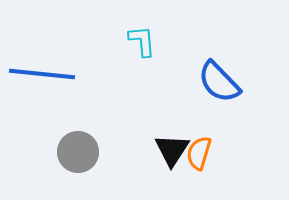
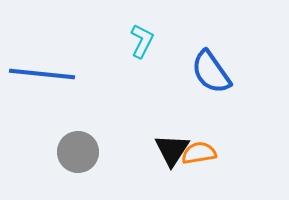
cyan L-shape: rotated 32 degrees clockwise
blue semicircle: moved 8 px left, 10 px up; rotated 9 degrees clockwise
orange semicircle: rotated 64 degrees clockwise
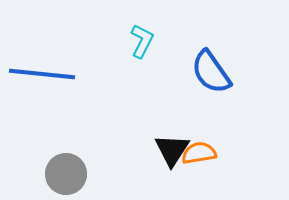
gray circle: moved 12 px left, 22 px down
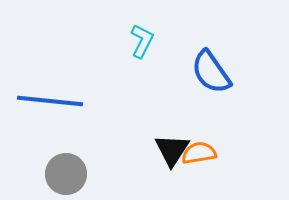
blue line: moved 8 px right, 27 px down
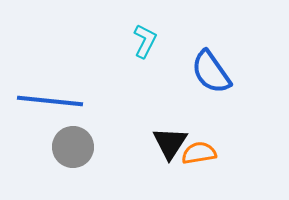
cyan L-shape: moved 3 px right
black triangle: moved 2 px left, 7 px up
gray circle: moved 7 px right, 27 px up
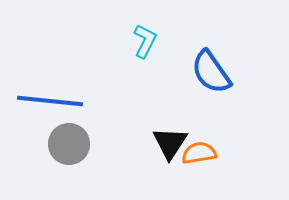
gray circle: moved 4 px left, 3 px up
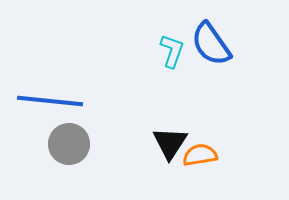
cyan L-shape: moved 27 px right, 10 px down; rotated 8 degrees counterclockwise
blue semicircle: moved 28 px up
orange semicircle: moved 1 px right, 2 px down
